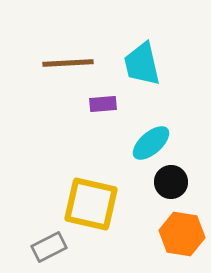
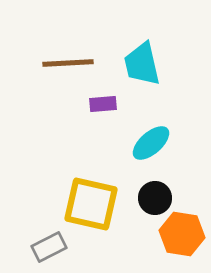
black circle: moved 16 px left, 16 px down
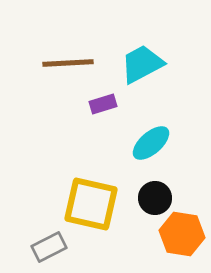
cyan trapezoid: rotated 75 degrees clockwise
purple rectangle: rotated 12 degrees counterclockwise
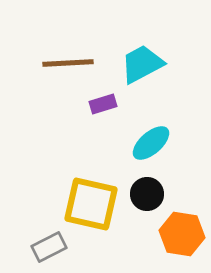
black circle: moved 8 px left, 4 px up
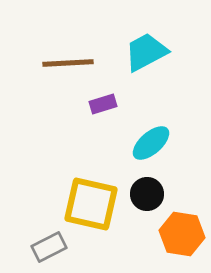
cyan trapezoid: moved 4 px right, 12 px up
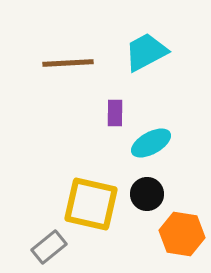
purple rectangle: moved 12 px right, 9 px down; rotated 72 degrees counterclockwise
cyan ellipse: rotated 12 degrees clockwise
gray rectangle: rotated 12 degrees counterclockwise
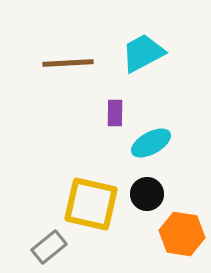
cyan trapezoid: moved 3 px left, 1 px down
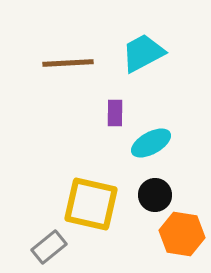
black circle: moved 8 px right, 1 px down
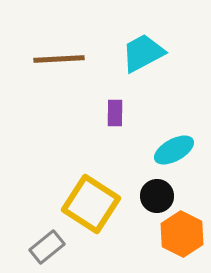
brown line: moved 9 px left, 4 px up
cyan ellipse: moved 23 px right, 7 px down
black circle: moved 2 px right, 1 px down
yellow square: rotated 20 degrees clockwise
orange hexagon: rotated 18 degrees clockwise
gray rectangle: moved 2 px left
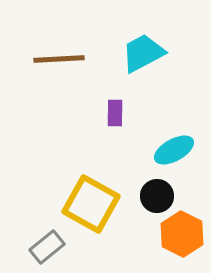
yellow square: rotated 4 degrees counterclockwise
